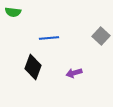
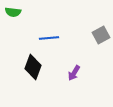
gray square: moved 1 px up; rotated 18 degrees clockwise
purple arrow: rotated 42 degrees counterclockwise
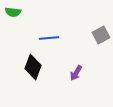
purple arrow: moved 2 px right
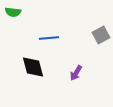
black diamond: rotated 35 degrees counterclockwise
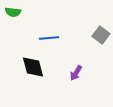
gray square: rotated 24 degrees counterclockwise
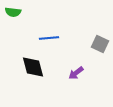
gray square: moved 1 px left, 9 px down; rotated 12 degrees counterclockwise
purple arrow: rotated 21 degrees clockwise
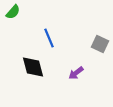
green semicircle: rotated 56 degrees counterclockwise
blue line: rotated 72 degrees clockwise
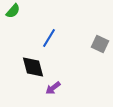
green semicircle: moved 1 px up
blue line: rotated 54 degrees clockwise
purple arrow: moved 23 px left, 15 px down
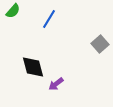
blue line: moved 19 px up
gray square: rotated 24 degrees clockwise
purple arrow: moved 3 px right, 4 px up
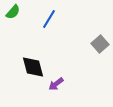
green semicircle: moved 1 px down
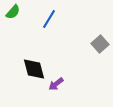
black diamond: moved 1 px right, 2 px down
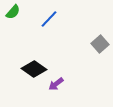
blue line: rotated 12 degrees clockwise
black diamond: rotated 40 degrees counterclockwise
